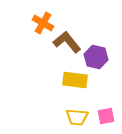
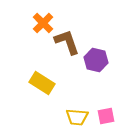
orange cross: rotated 15 degrees clockwise
brown L-shape: rotated 20 degrees clockwise
purple hexagon: moved 3 px down
yellow rectangle: moved 33 px left, 3 px down; rotated 25 degrees clockwise
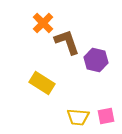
yellow trapezoid: moved 1 px right
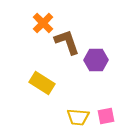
purple hexagon: rotated 15 degrees counterclockwise
